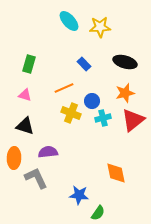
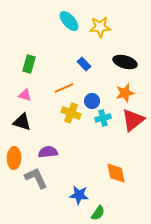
black triangle: moved 3 px left, 4 px up
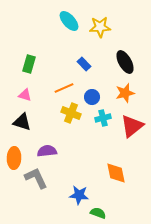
black ellipse: rotated 45 degrees clockwise
blue circle: moved 4 px up
red triangle: moved 1 px left, 6 px down
purple semicircle: moved 1 px left, 1 px up
green semicircle: rotated 105 degrees counterclockwise
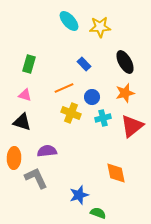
blue star: rotated 24 degrees counterclockwise
